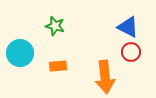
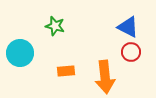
orange rectangle: moved 8 px right, 5 px down
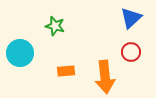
blue triangle: moved 3 px right, 9 px up; rotated 50 degrees clockwise
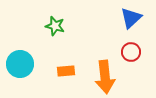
cyan circle: moved 11 px down
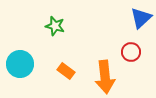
blue triangle: moved 10 px right
orange rectangle: rotated 42 degrees clockwise
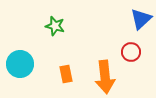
blue triangle: moved 1 px down
orange rectangle: moved 3 px down; rotated 42 degrees clockwise
